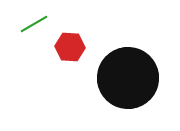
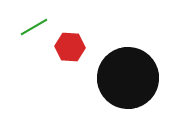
green line: moved 3 px down
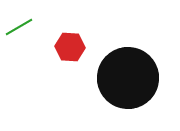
green line: moved 15 px left
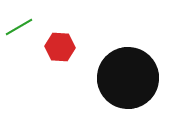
red hexagon: moved 10 px left
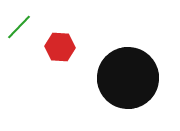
green line: rotated 16 degrees counterclockwise
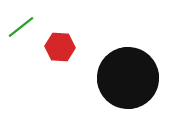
green line: moved 2 px right; rotated 8 degrees clockwise
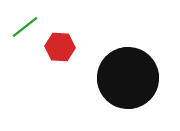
green line: moved 4 px right
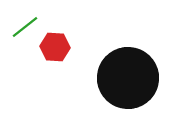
red hexagon: moved 5 px left
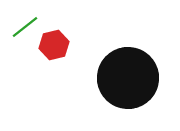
red hexagon: moved 1 px left, 2 px up; rotated 16 degrees counterclockwise
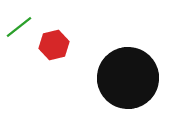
green line: moved 6 px left
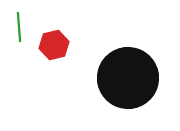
green line: rotated 56 degrees counterclockwise
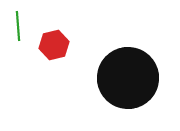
green line: moved 1 px left, 1 px up
